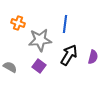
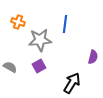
orange cross: moved 1 px up
black arrow: moved 3 px right, 28 px down
purple square: rotated 24 degrees clockwise
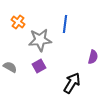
orange cross: rotated 16 degrees clockwise
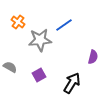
blue line: moved 1 px left, 1 px down; rotated 48 degrees clockwise
purple square: moved 9 px down
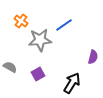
orange cross: moved 3 px right, 1 px up
purple square: moved 1 px left, 1 px up
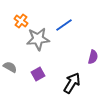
gray star: moved 2 px left, 1 px up
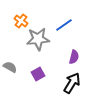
purple semicircle: moved 19 px left
